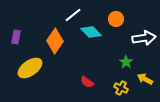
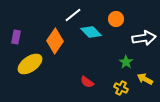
yellow ellipse: moved 4 px up
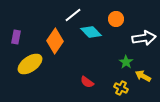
yellow arrow: moved 2 px left, 3 px up
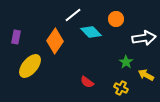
yellow ellipse: moved 2 px down; rotated 15 degrees counterclockwise
yellow arrow: moved 3 px right, 1 px up
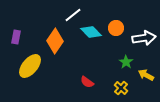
orange circle: moved 9 px down
yellow cross: rotated 16 degrees clockwise
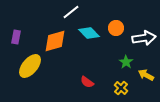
white line: moved 2 px left, 3 px up
cyan diamond: moved 2 px left, 1 px down
orange diamond: rotated 40 degrees clockwise
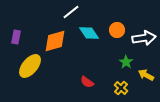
orange circle: moved 1 px right, 2 px down
cyan diamond: rotated 10 degrees clockwise
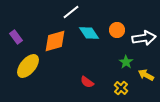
purple rectangle: rotated 48 degrees counterclockwise
yellow ellipse: moved 2 px left
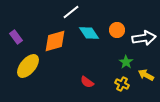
yellow cross: moved 1 px right, 4 px up; rotated 16 degrees counterclockwise
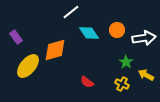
orange diamond: moved 9 px down
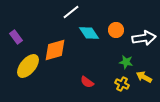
orange circle: moved 1 px left
green star: rotated 24 degrees counterclockwise
yellow arrow: moved 2 px left, 2 px down
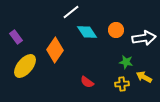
cyan diamond: moved 2 px left, 1 px up
orange diamond: rotated 40 degrees counterclockwise
yellow ellipse: moved 3 px left
yellow cross: rotated 32 degrees counterclockwise
